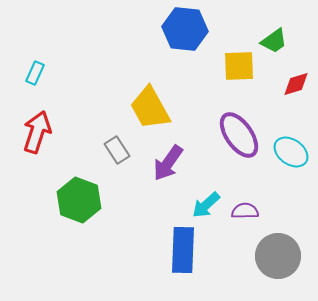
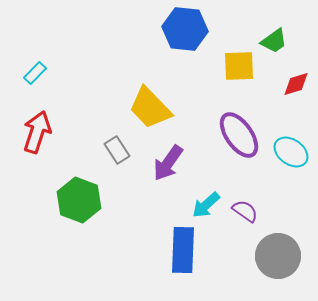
cyan rectangle: rotated 20 degrees clockwise
yellow trapezoid: rotated 15 degrees counterclockwise
purple semicircle: rotated 36 degrees clockwise
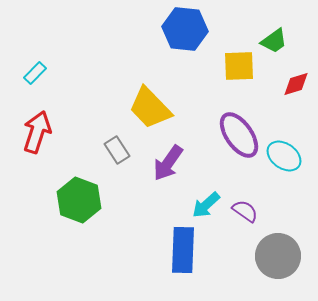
cyan ellipse: moved 7 px left, 4 px down
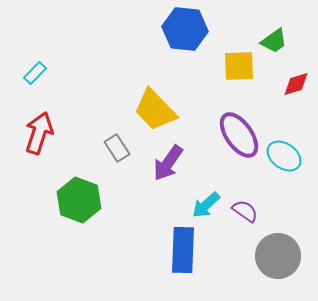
yellow trapezoid: moved 5 px right, 2 px down
red arrow: moved 2 px right, 1 px down
gray rectangle: moved 2 px up
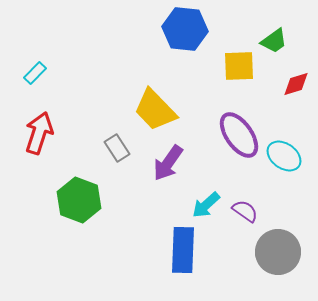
gray circle: moved 4 px up
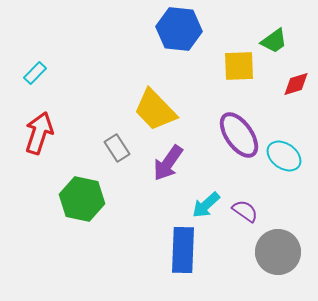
blue hexagon: moved 6 px left
green hexagon: moved 3 px right, 1 px up; rotated 9 degrees counterclockwise
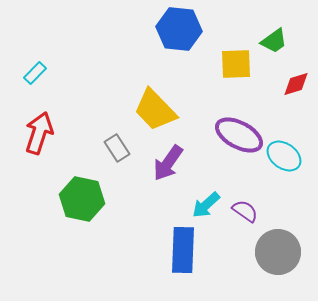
yellow square: moved 3 px left, 2 px up
purple ellipse: rotated 27 degrees counterclockwise
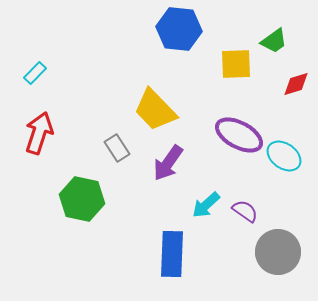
blue rectangle: moved 11 px left, 4 px down
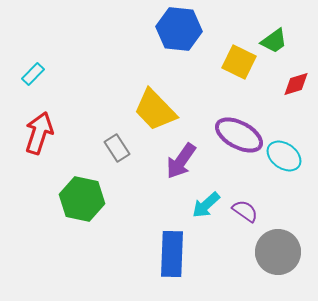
yellow square: moved 3 px right, 2 px up; rotated 28 degrees clockwise
cyan rectangle: moved 2 px left, 1 px down
purple arrow: moved 13 px right, 2 px up
